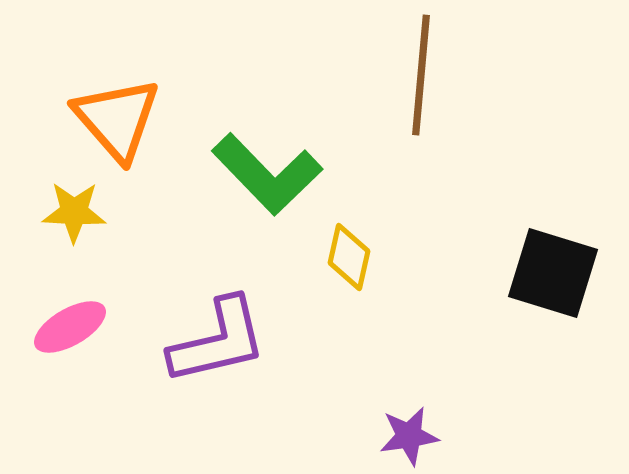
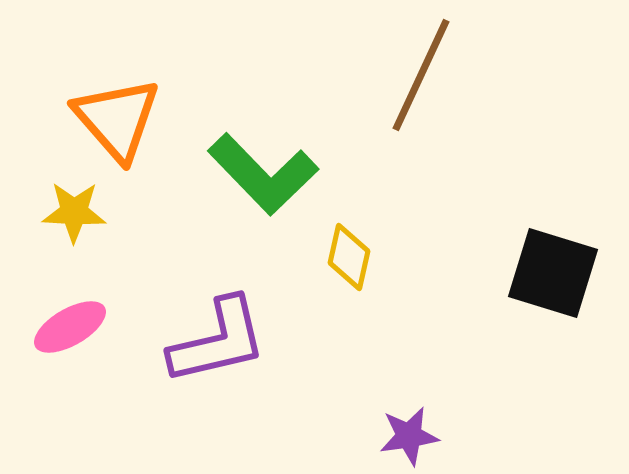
brown line: rotated 20 degrees clockwise
green L-shape: moved 4 px left
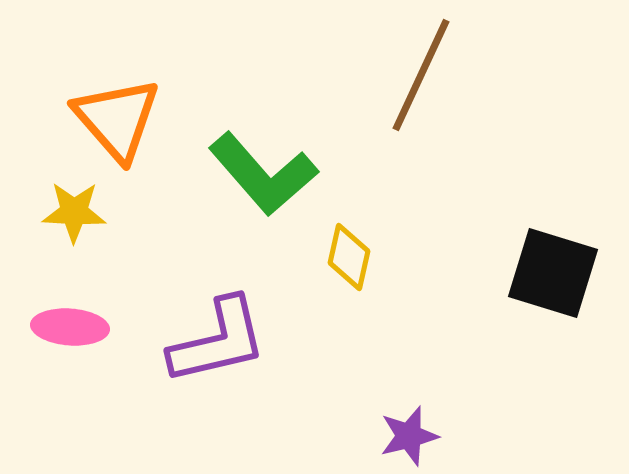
green L-shape: rotated 3 degrees clockwise
pink ellipse: rotated 34 degrees clockwise
purple star: rotated 6 degrees counterclockwise
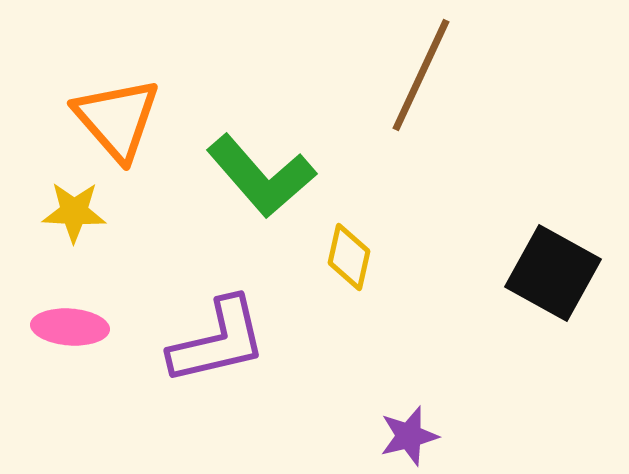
green L-shape: moved 2 px left, 2 px down
black square: rotated 12 degrees clockwise
